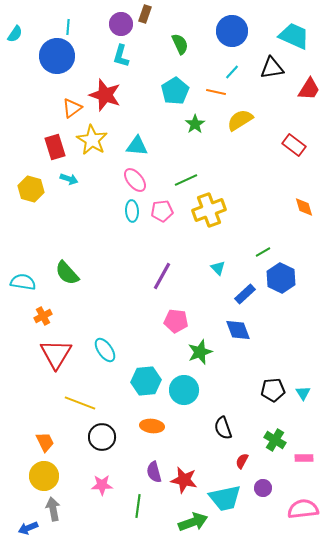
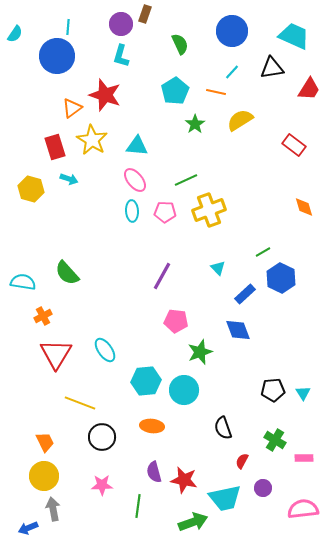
pink pentagon at (162, 211): moved 3 px right, 1 px down; rotated 10 degrees clockwise
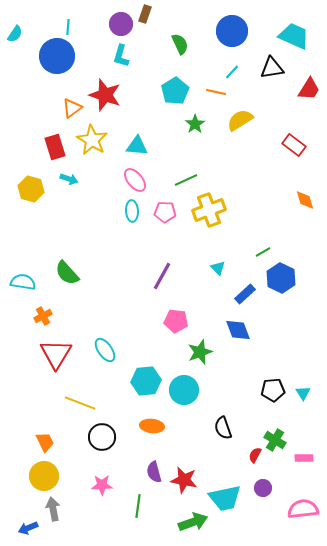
orange diamond at (304, 207): moved 1 px right, 7 px up
red semicircle at (242, 461): moved 13 px right, 6 px up
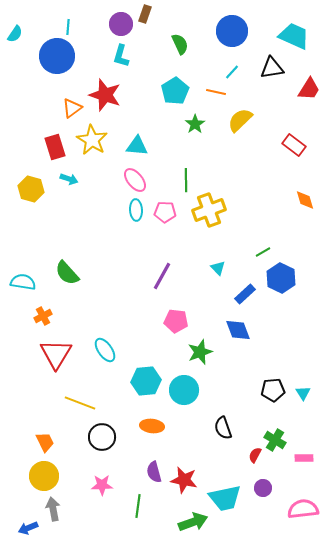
yellow semicircle at (240, 120): rotated 12 degrees counterclockwise
green line at (186, 180): rotated 65 degrees counterclockwise
cyan ellipse at (132, 211): moved 4 px right, 1 px up
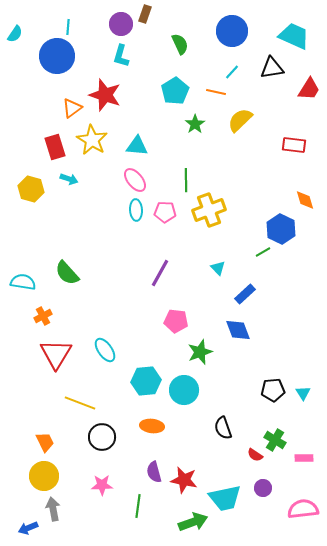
red rectangle at (294, 145): rotated 30 degrees counterclockwise
purple line at (162, 276): moved 2 px left, 3 px up
blue hexagon at (281, 278): moved 49 px up
red semicircle at (255, 455): rotated 84 degrees counterclockwise
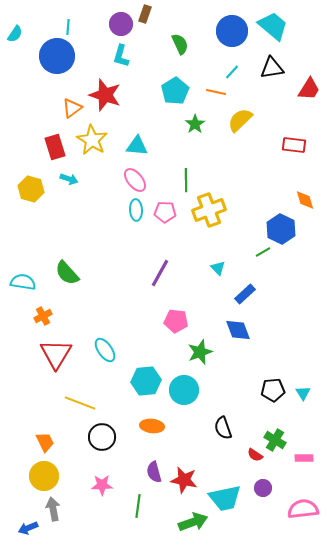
cyan trapezoid at (294, 36): moved 21 px left, 10 px up; rotated 16 degrees clockwise
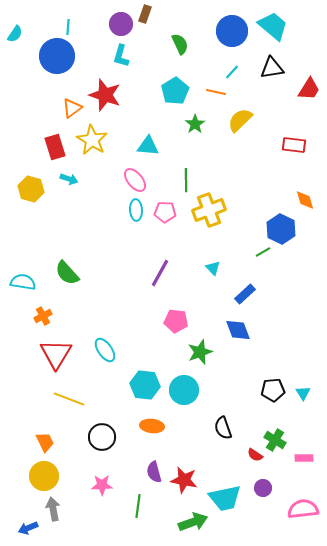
cyan triangle at (137, 146): moved 11 px right
cyan triangle at (218, 268): moved 5 px left
cyan hexagon at (146, 381): moved 1 px left, 4 px down; rotated 12 degrees clockwise
yellow line at (80, 403): moved 11 px left, 4 px up
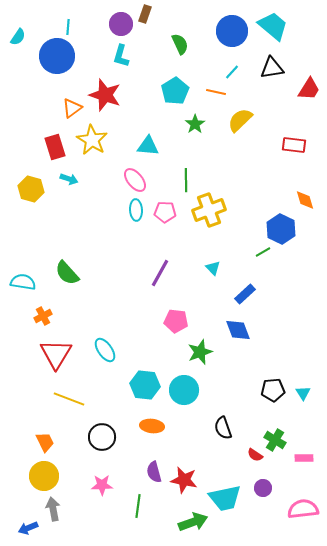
cyan semicircle at (15, 34): moved 3 px right, 3 px down
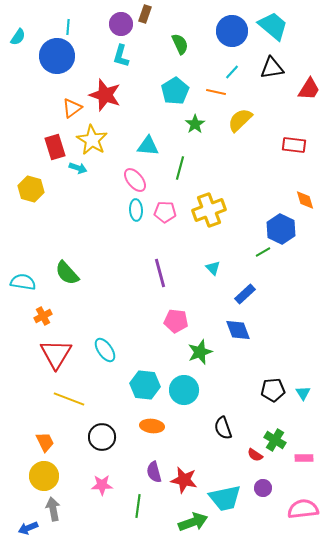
cyan arrow at (69, 179): moved 9 px right, 11 px up
green line at (186, 180): moved 6 px left, 12 px up; rotated 15 degrees clockwise
purple line at (160, 273): rotated 44 degrees counterclockwise
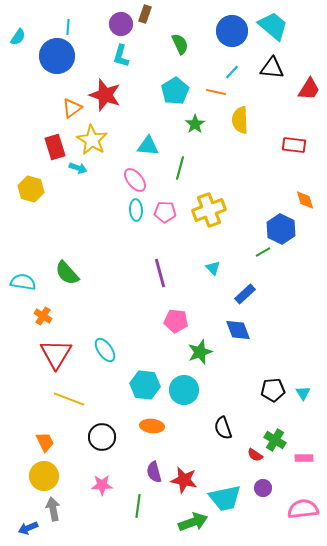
black triangle at (272, 68): rotated 15 degrees clockwise
yellow semicircle at (240, 120): rotated 48 degrees counterclockwise
orange cross at (43, 316): rotated 30 degrees counterclockwise
